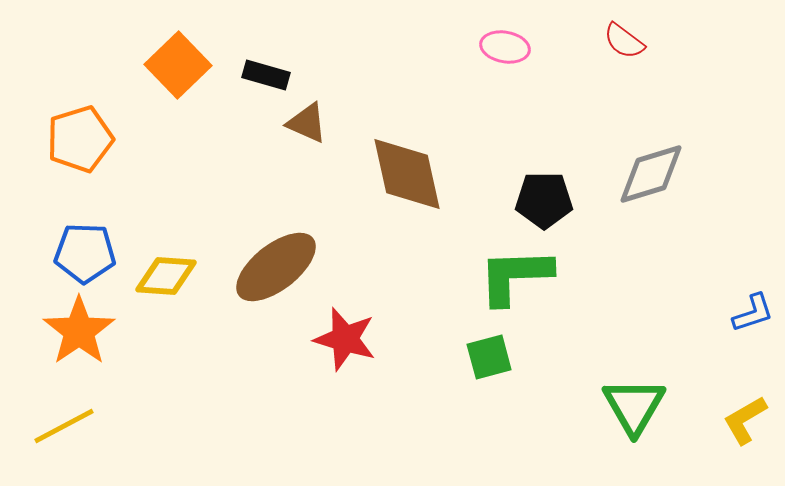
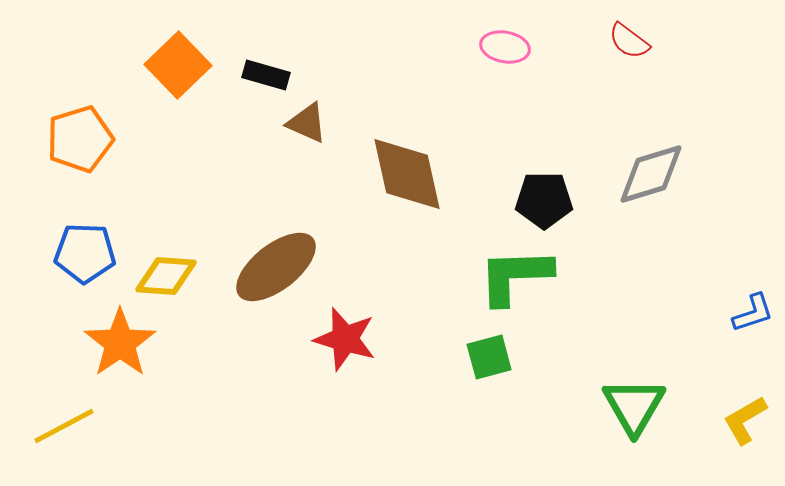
red semicircle: moved 5 px right
orange star: moved 41 px right, 12 px down
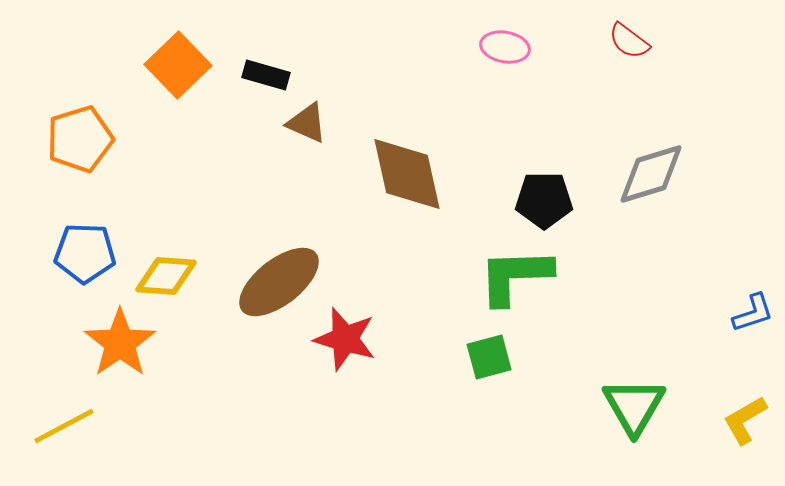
brown ellipse: moved 3 px right, 15 px down
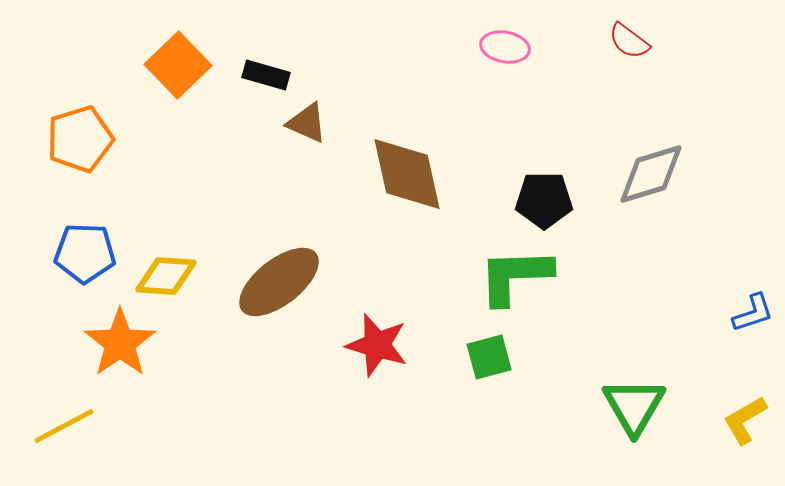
red star: moved 32 px right, 6 px down
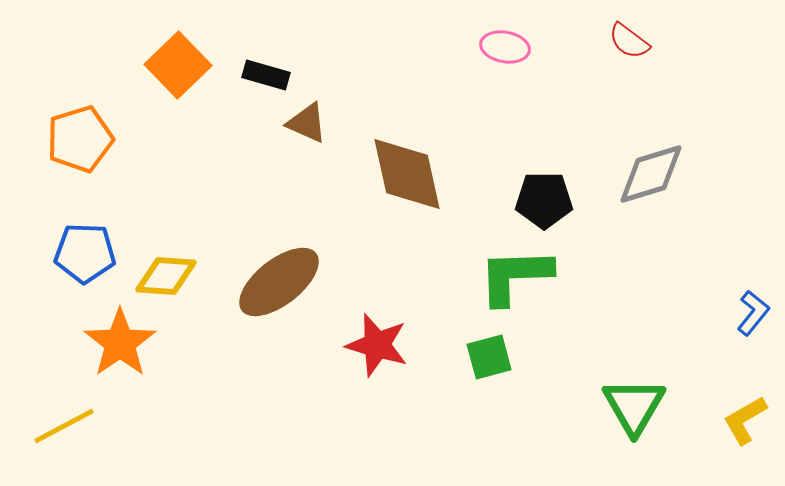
blue L-shape: rotated 33 degrees counterclockwise
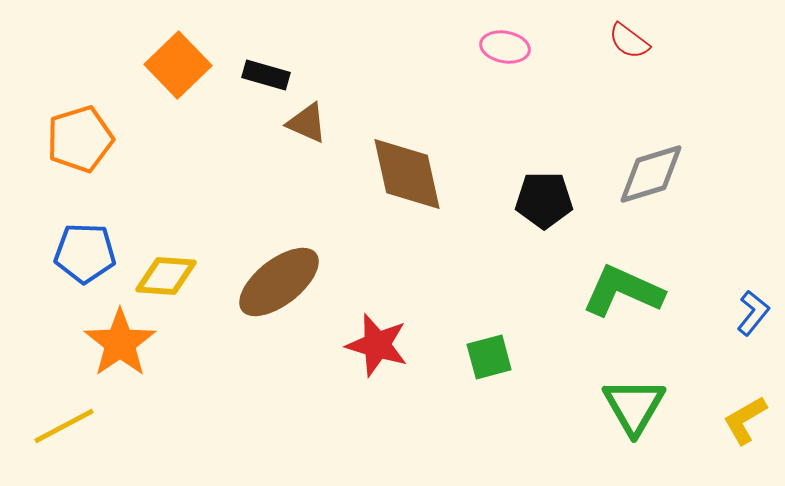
green L-shape: moved 108 px right, 15 px down; rotated 26 degrees clockwise
